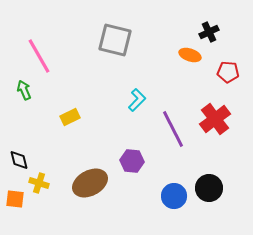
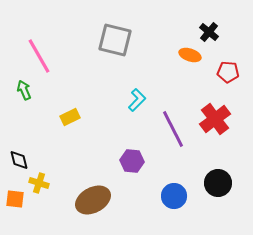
black cross: rotated 24 degrees counterclockwise
brown ellipse: moved 3 px right, 17 px down
black circle: moved 9 px right, 5 px up
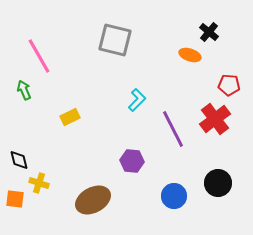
red pentagon: moved 1 px right, 13 px down
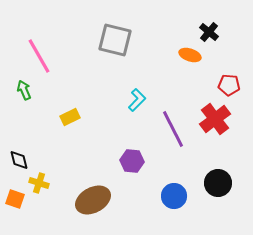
orange square: rotated 12 degrees clockwise
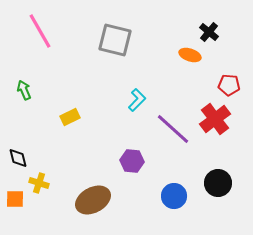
pink line: moved 1 px right, 25 px up
purple line: rotated 21 degrees counterclockwise
black diamond: moved 1 px left, 2 px up
orange square: rotated 18 degrees counterclockwise
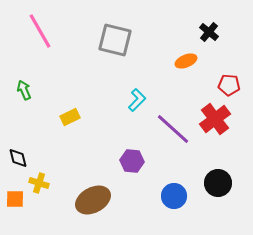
orange ellipse: moved 4 px left, 6 px down; rotated 40 degrees counterclockwise
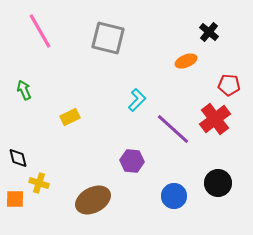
gray square: moved 7 px left, 2 px up
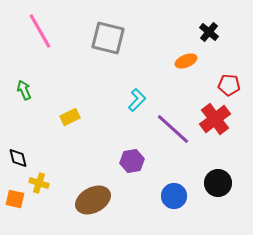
purple hexagon: rotated 15 degrees counterclockwise
orange square: rotated 12 degrees clockwise
